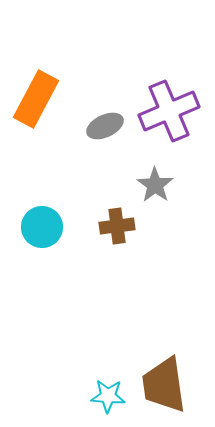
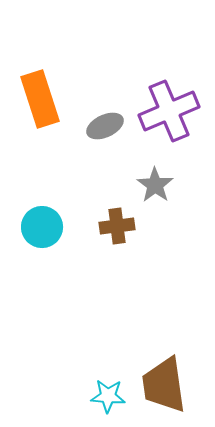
orange rectangle: moved 4 px right; rotated 46 degrees counterclockwise
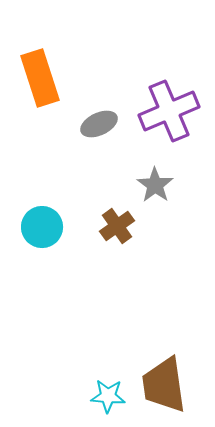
orange rectangle: moved 21 px up
gray ellipse: moved 6 px left, 2 px up
brown cross: rotated 28 degrees counterclockwise
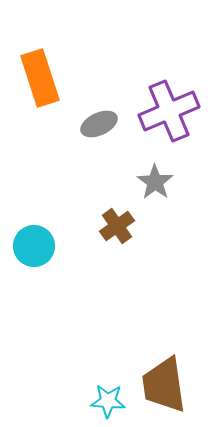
gray star: moved 3 px up
cyan circle: moved 8 px left, 19 px down
cyan star: moved 5 px down
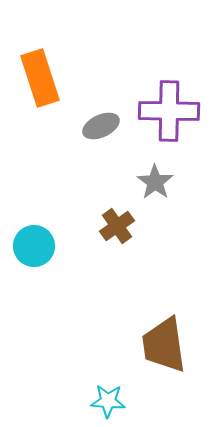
purple cross: rotated 24 degrees clockwise
gray ellipse: moved 2 px right, 2 px down
brown trapezoid: moved 40 px up
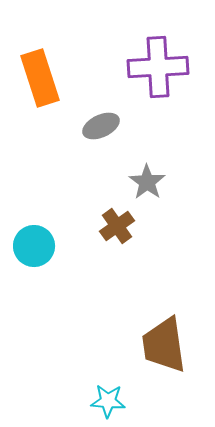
purple cross: moved 11 px left, 44 px up; rotated 4 degrees counterclockwise
gray star: moved 8 px left
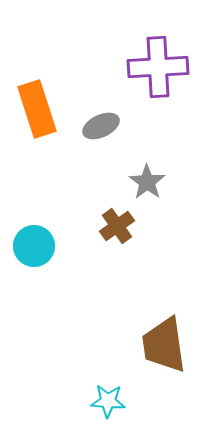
orange rectangle: moved 3 px left, 31 px down
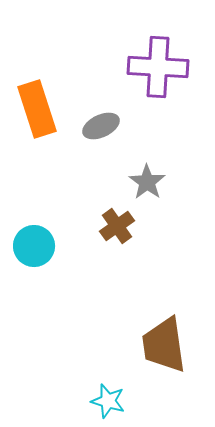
purple cross: rotated 6 degrees clockwise
cyan star: rotated 12 degrees clockwise
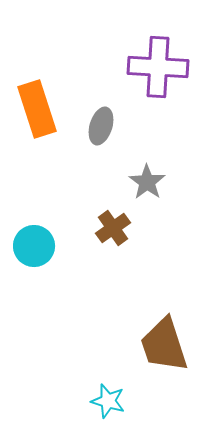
gray ellipse: rotated 48 degrees counterclockwise
brown cross: moved 4 px left, 2 px down
brown trapezoid: rotated 10 degrees counterclockwise
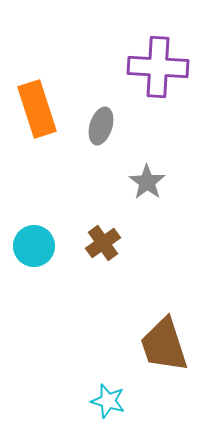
brown cross: moved 10 px left, 15 px down
